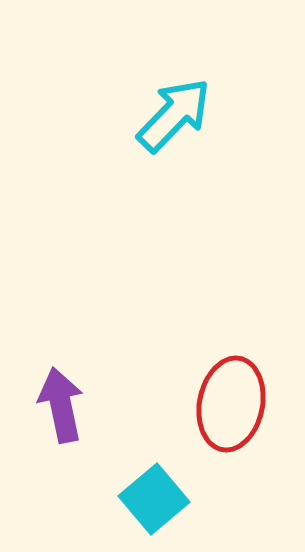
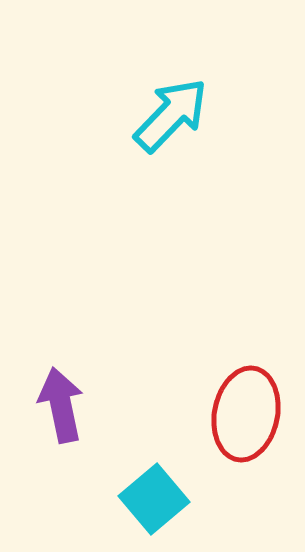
cyan arrow: moved 3 px left
red ellipse: moved 15 px right, 10 px down
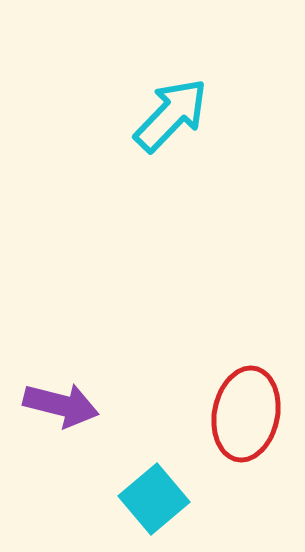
purple arrow: rotated 116 degrees clockwise
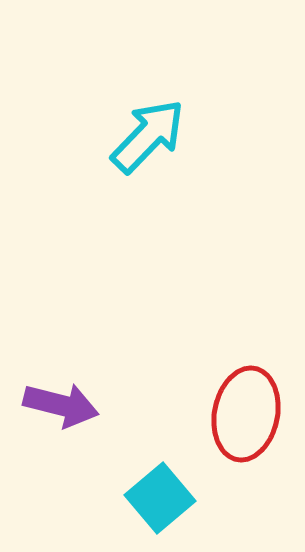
cyan arrow: moved 23 px left, 21 px down
cyan square: moved 6 px right, 1 px up
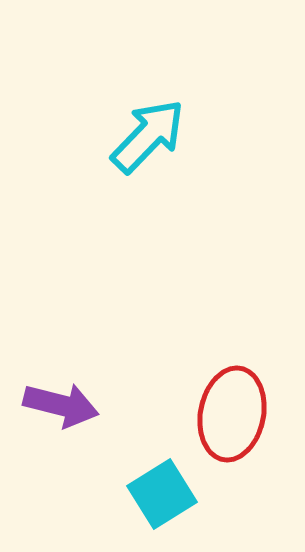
red ellipse: moved 14 px left
cyan square: moved 2 px right, 4 px up; rotated 8 degrees clockwise
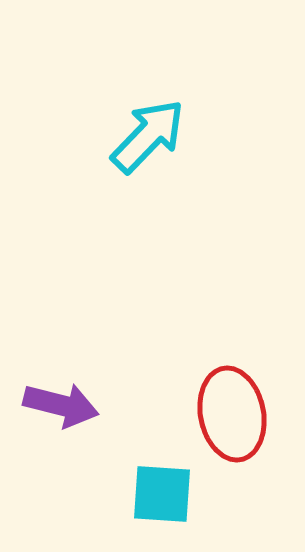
red ellipse: rotated 22 degrees counterclockwise
cyan square: rotated 36 degrees clockwise
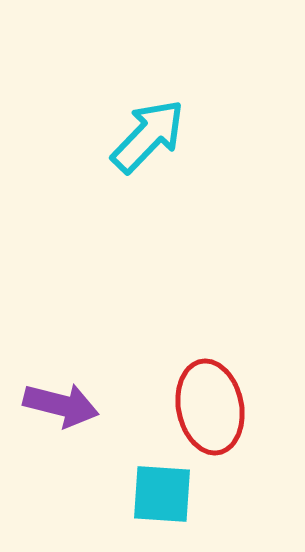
red ellipse: moved 22 px left, 7 px up
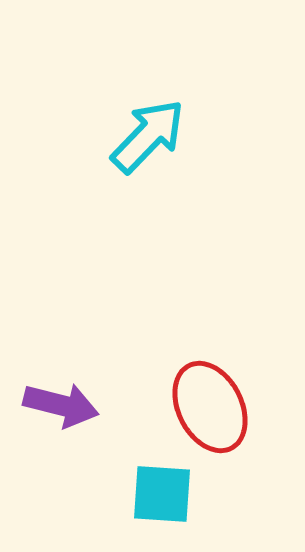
red ellipse: rotated 16 degrees counterclockwise
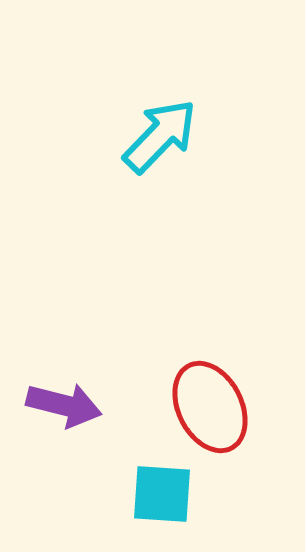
cyan arrow: moved 12 px right
purple arrow: moved 3 px right
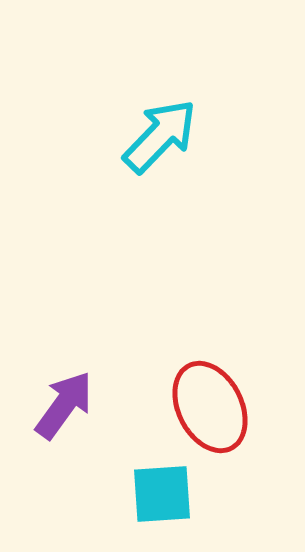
purple arrow: rotated 68 degrees counterclockwise
cyan square: rotated 8 degrees counterclockwise
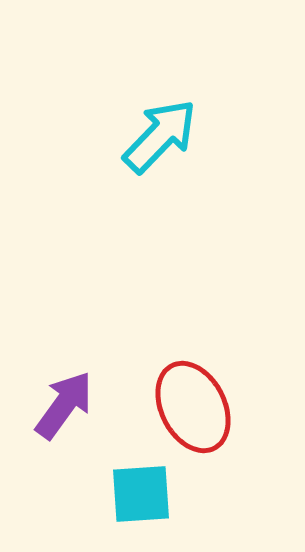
red ellipse: moved 17 px left
cyan square: moved 21 px left
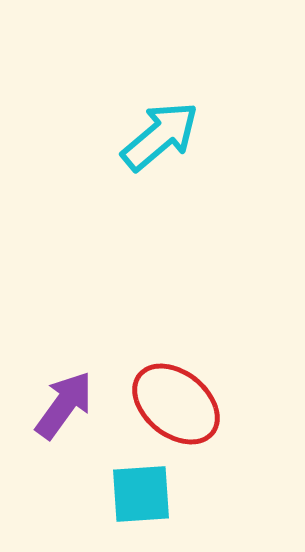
cyan arrow: rotated 6 degrees clockwise
red ellipse: moved 17 px left, 3 px up; rotated 24 degrees counterclockwise
